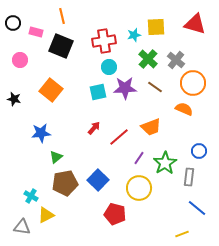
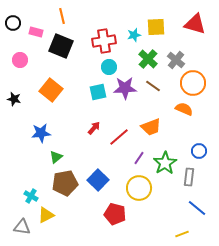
brown line: moved 2 px left, 1 px up
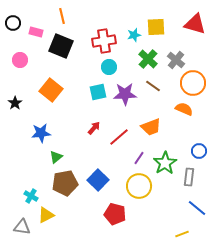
purple star: moved 6 px down
black star: moved 1 px right, 4 px down; rotated 24 degrees clockwise
yellow circle: moved 2 px up
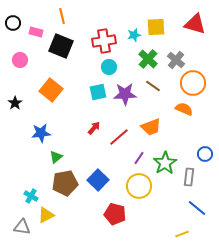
blue circle: moved 6 px right, 3 px down
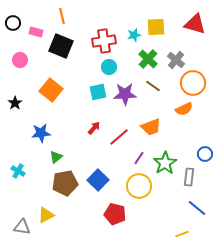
orange semicircle: rotated 132 degrees clockwise
cyan cross: moved 13 px left, 25 px up
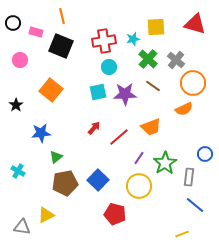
cyan star: moved 1 px left, 4 px down
black star: moved 1 px right, 2 px down
blue line: moved 2 px left, 3 px up
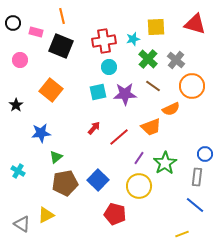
orange circle: moved 1 px left, 3 px down
orange semicircle: moved 13 px left
gray rectangle: moved 8 px right
gray triangle: moved 3 px up; rotated 24 degrees clockwise
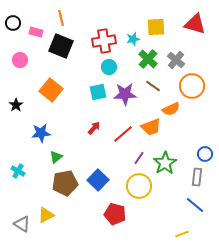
orange line: moved 1 px left, 2 px down
red line: moved 4 px right, 3 px up
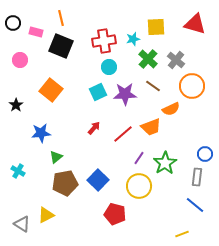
cyan square: rotated 12 degrees counterclockwise
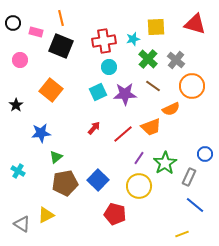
gray rectangle: moved 8 px left; rotated 18 degrees clockwise
